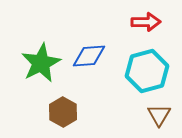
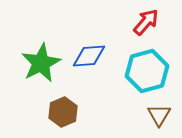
red arrow: rotated 48 degrees counterclockwise
brown hexagon: rotated 8 degrees clockwise
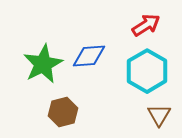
red arrow: moved 3 px down; rotated 16 degrees clockwise
green star: moved 2 px right, 1 px down
cyan hexagon: rotated 15 degrees counterclockwise
brown hexagon: rotated 8 degrees clockwise
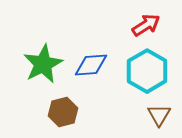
blue diamond: moved 2 px right, 9 px down
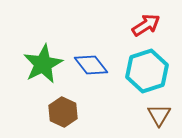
blue diamond: rotated 56 degrees clockwise
cyan hexagon: rotated 12 degrees clockwise
brown hexagon: rotated 20 degrees counterclockwise
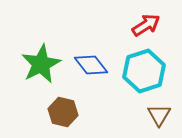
green star: moved 2 px left
cyan hexagon: moved 3 px left
brown hexagon: rotated 12 degrees counterclockwise
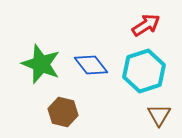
green star: rotated 24 degrees counterclockwise
